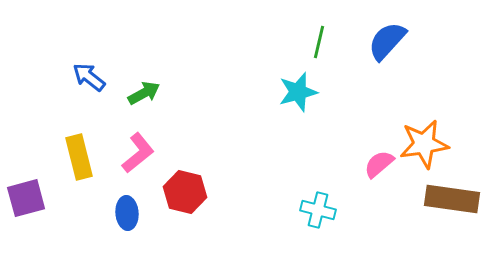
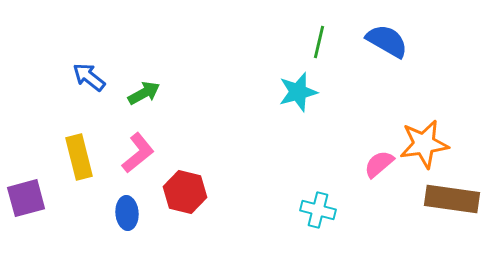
blue semicircle: rotated 78 degrees clockwise
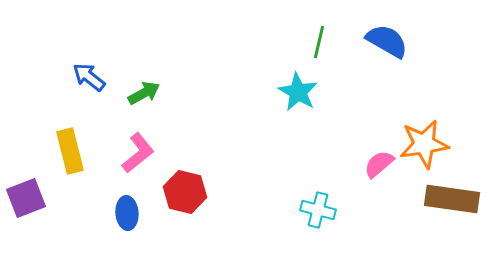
cyan star: rotated 27 degrees counterclockwise
yellow rectangle: moved 9 px left, 6 px up
purple square: rotated 6 degrees counterclockwise
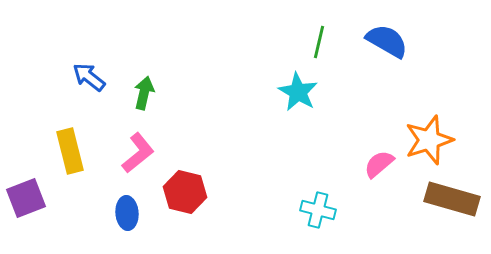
green arrow: rotated 48 degrees counterclockwise
orange star: moved 5 px right, 4 px up; rotated 9 degrees counterclockwise
brown rectangle: rotated 8 degrees clockwise
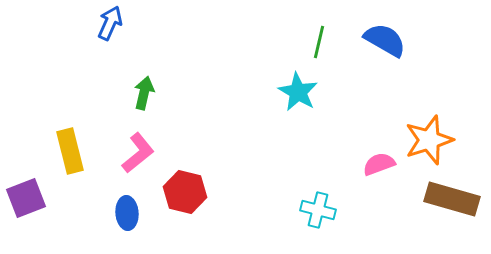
blue semicircle: moved 2 px left, 1 px up
blue arrow: moved 21 px right, 54 px up; rotated 76 degrees clockwise
pink semicircle: rotated 20 degrees clockwise
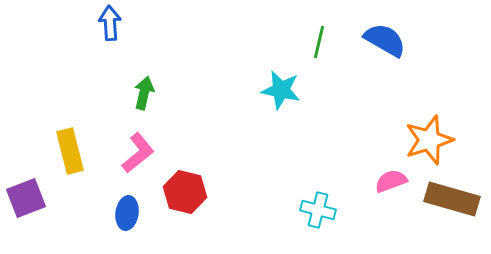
blue arrow: rotated 28 degrees counterclockwise
cyan star: moved 17 px left, 2 px up; rotated 18 degrees counterclockwise
pink semicircle: moved 12 px right, 17 px down
blue ellipse: rotated 12 degrees clockwise
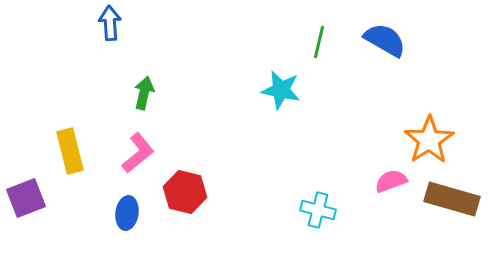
orange star: rotated 15 degrees counterclockwise
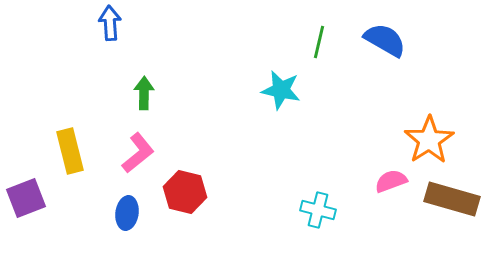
green arrow: rotated 12 degrees counterclockwise
